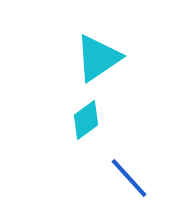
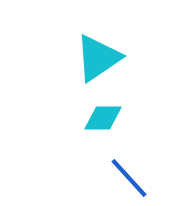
cyan diamond: moved 17 px right, 2 px up; rotated 36 degrees clockwise
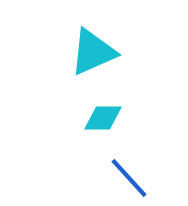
cyan triangle: moved 5 px left, 6 px up; rotated 10 degrees clockwise
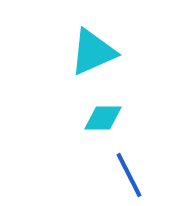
blue line: moved 3 px up; rotated 15 degrees clockwise
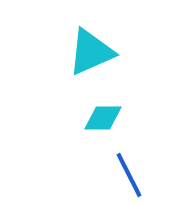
cyan triangle: moved 2 px left
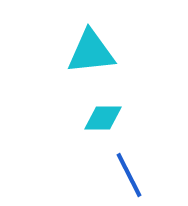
cyan triangle: rotated 18 degrees clockwise
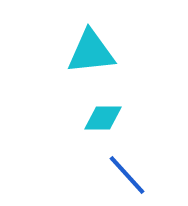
blue line: moved 2 px left; rotated 15 degrees counterclockwise
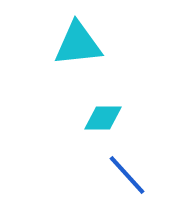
cyan triangle: moved 13 px left, 8 px up
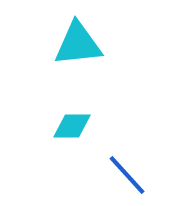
cyan diamond: moved 31 px left, 8 px down
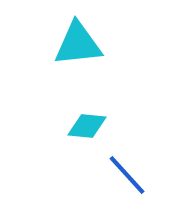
cyan diamond: moved 15 px right; rotated 6 degrees clockwise
